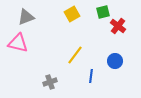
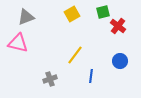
blue circle: moved 5 px right
gray cross: moved 3 px up
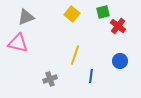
yellow square: rotated 21 degrees counterclockwise
yellow line: rotated 18 degrees counterclockwise
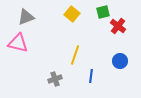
gray cross: moved 5 px right
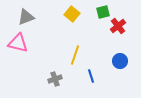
red cross: rotated 14 degrees clockwise
blue line: rotated 24 degrees counterclockwise
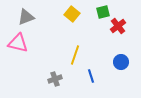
blue circle: moved 1 px right, 1 px down
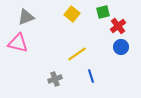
yellow line: moved 2 px right, 1 px up; rotated 36 degrees clockwise
blue circle: moved 15 px up
